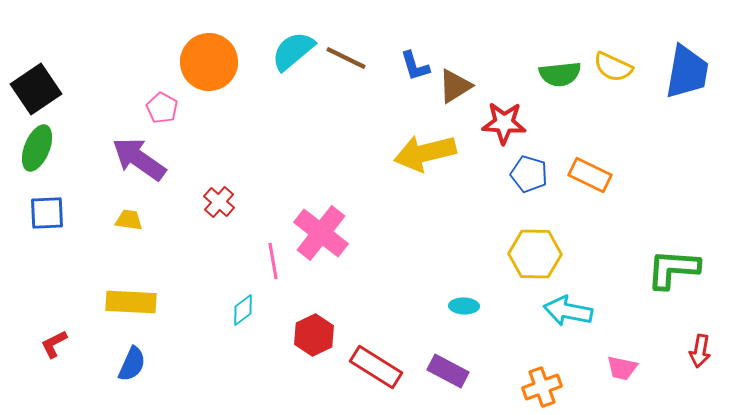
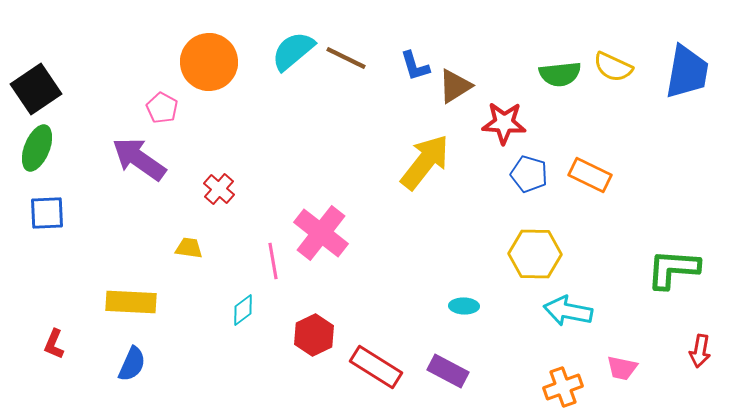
yellow arrow: moved 9 px down; rotated 142 degrees clockwise
red cross: moved 13 px up
yellow trapezoid: moved 60 px right, 28 px down
red L-shape: rotated 40 degrees counterclockwise
orange cross: moved 21 px right
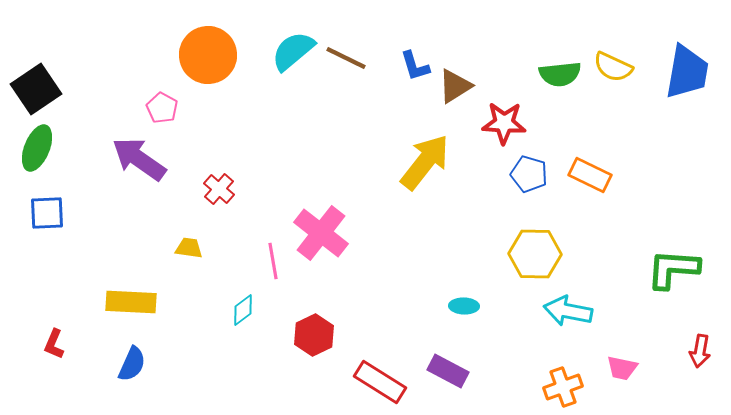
orange circle: moved 1 px left, 7 px up
red rectangle: moved 4 px right, 15 px down
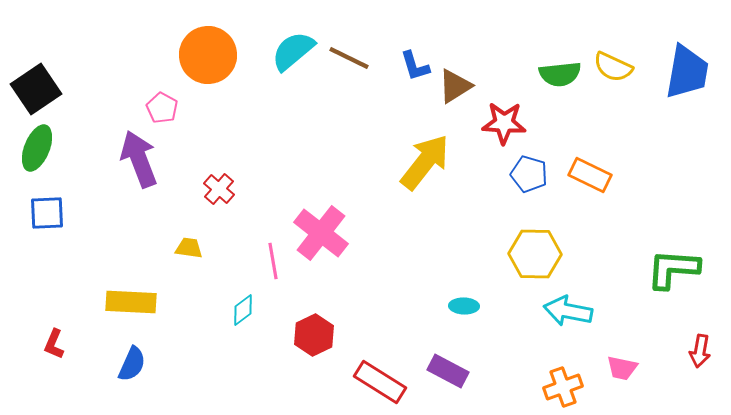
brown line: moved 3 px right
purple arrow: rotated 34 degrees clockwise
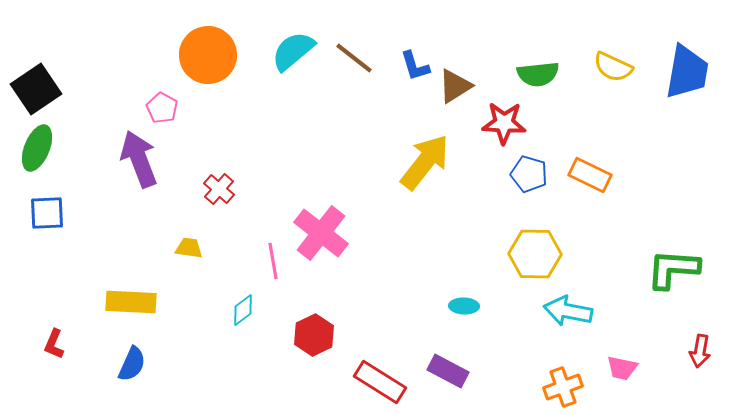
brown line: moved 5 px right; rotated 12 degrees clockwise
green semicircle: moved 22 px left
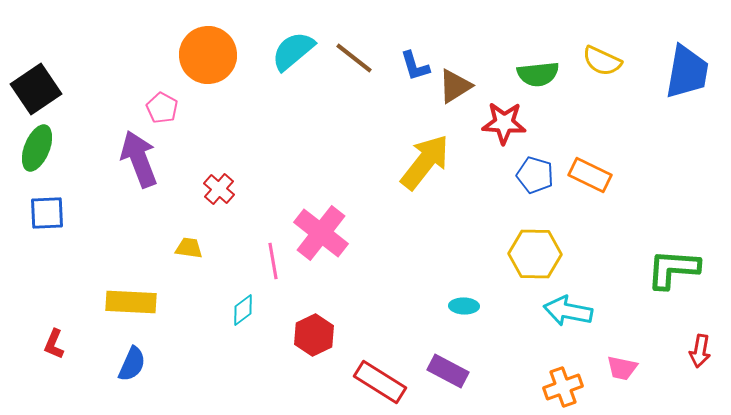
yellow semicircle: moved 11 px left, 6 px up
blue pentagon: moved 6 px right, 1 px down
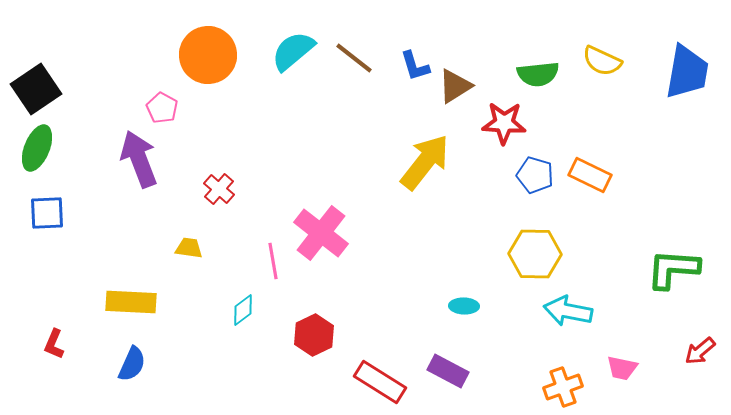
red arrow: rotated 40 degrees clockwise
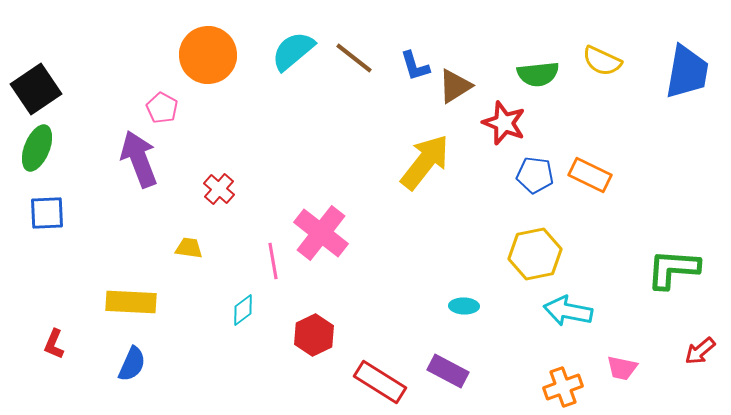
red star: rotated 18 degrees clockwise
blue pentagon: rotated 9 degrees counterclockwise
yellow hexagon: rotated 12 degrees counterclockwise
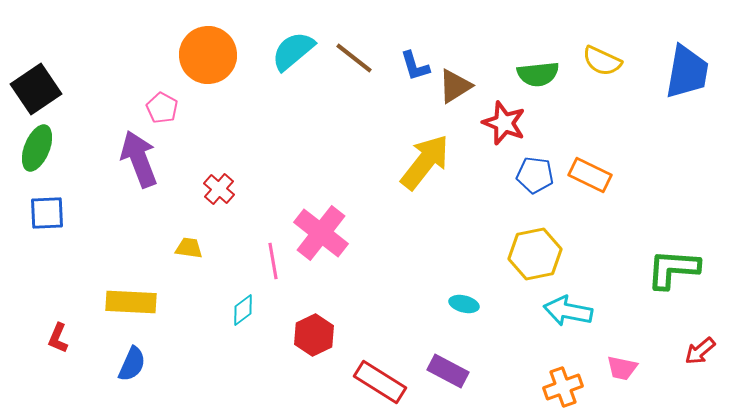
cyan ellipse: moved 2 px up; rotated 12 degrees clockwise
red L-shape: moved 4 px right, 6 px up
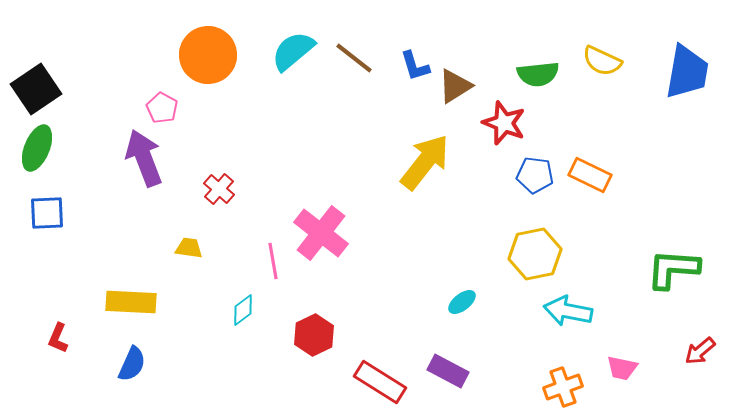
purple arrow: moved 5 px right, 1 px up
cyan ellipse: moved 2 px left, 2 px up; rotated 52 degrees counterclockwise
